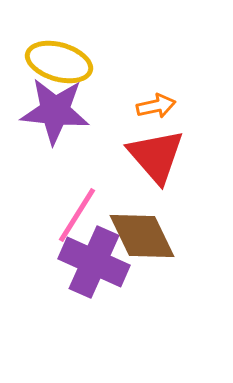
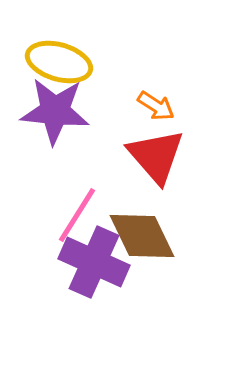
orange arrow: rotated 45 degrees clockwise
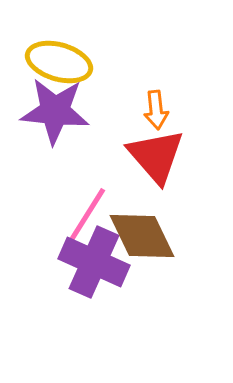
orange arrow: moved 4 px down; rotated 51 degrees clockwise
pink line: moved 10 px right
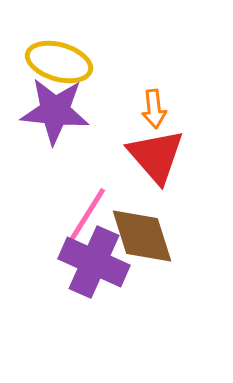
orange arrow: moved 2 px left, 1 px up
brown diamond: rotated 8 degrees clockwise
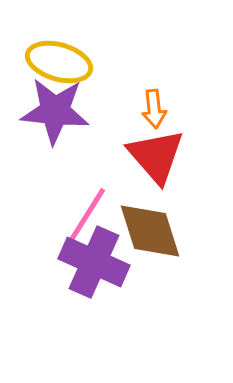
brown diamond: moved 8 px right, 5 px up
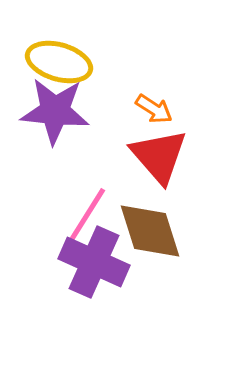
orange arrow: rotated 51 degrees counterclockwise
red triangle: moved 3 px right
